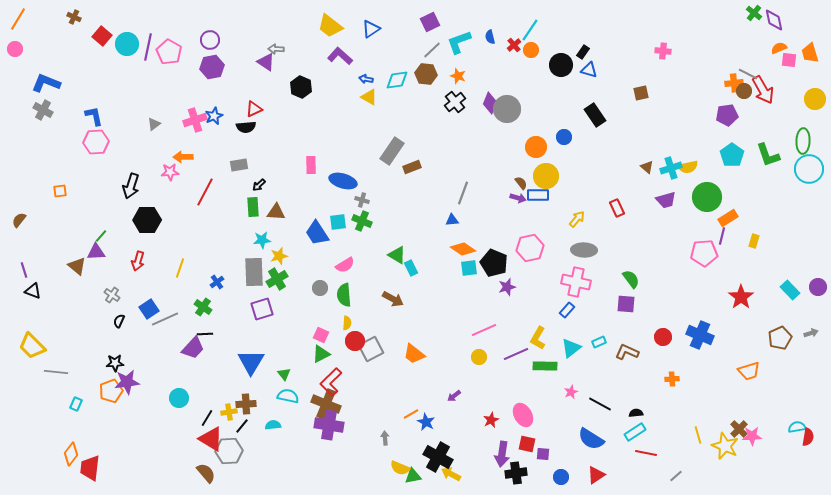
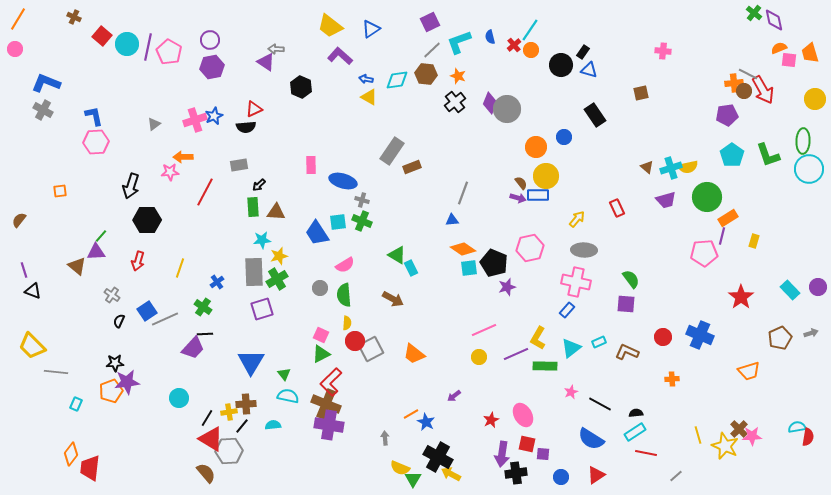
blue square at (149, 309): moved 2 px left, 2 px down
green triangle at (413, 476): moved 3 px down; rotated 48 degrees counterclockwise
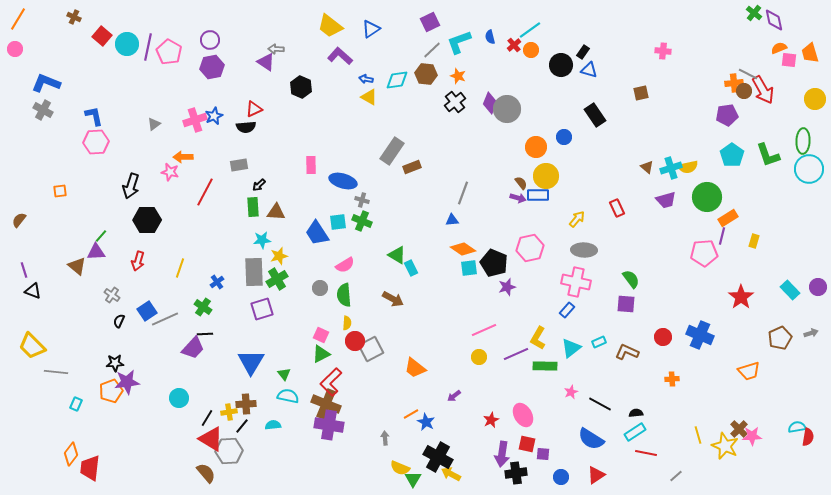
cyan line at (530, 30): rotated 20 degrees clockwise
pink star at (170, 172): rotated 18 degrees clockwise
orange trapezoid at (414, 354): moved 1 px right, 14 px down
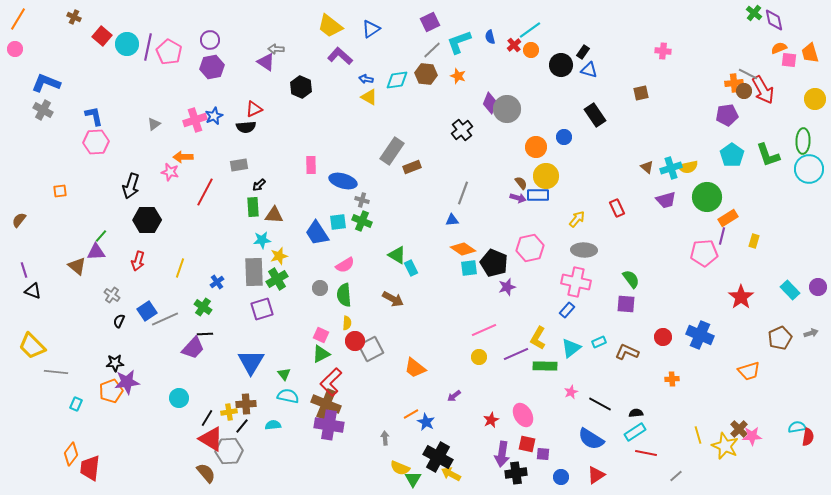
black cross at (455, 102): moved 7 px right, 28 px down
brown triangle at (276, 212): moved 2 px left, 3 px down
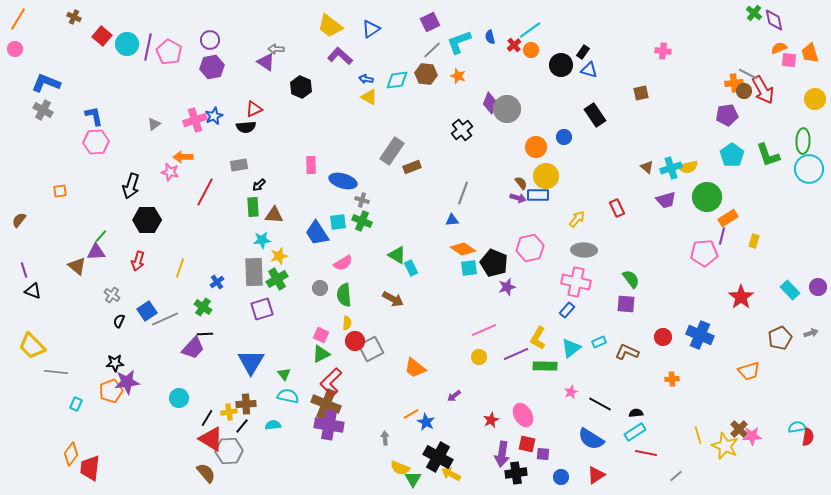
pink semicircle at (345, 265): moved 2 px left, 2 px up
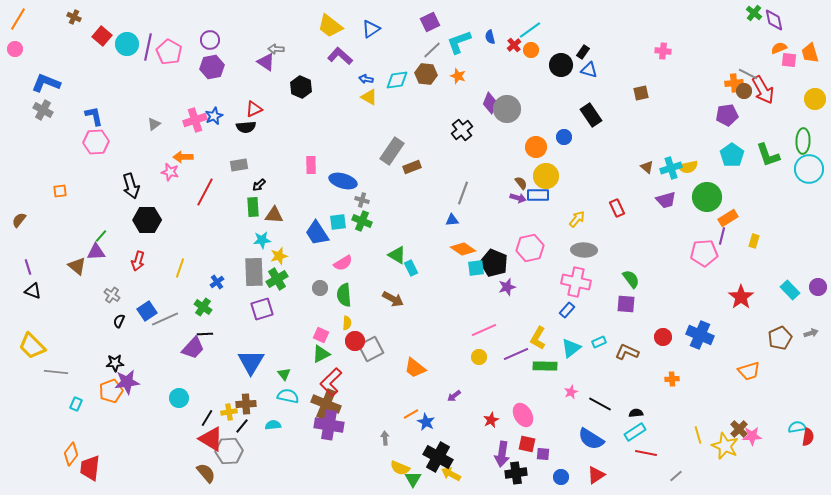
black rectangle at (595, 115): moved 4 px left
black arrow at (131, 186): rotated 35 degrees counterclockwise
cyan square at (469, 268): moved 7 px right
purple line at (24, 270): moved 4 px right, 3 px up
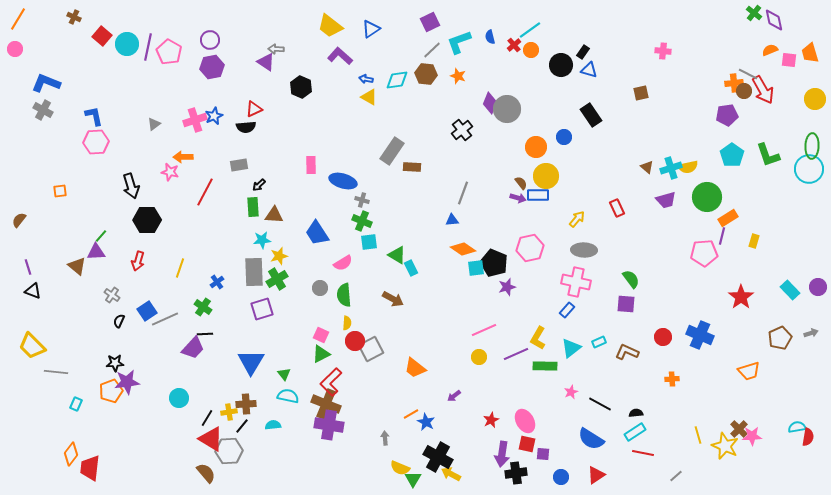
orange semicircle at (779, 48): moved 9 px left, 2 px down
green ellipse at (803, 141): moved 9 px right, 5 px down
brown rectangle at (412, 167): rotated 24 degrees clockwise
cyan square at (338, 222): moved 31 px right, 20 px down
pink ellipse at (523, 415): moved 2 px right, 6 px down
red line at (646, 453): moved 3 px left
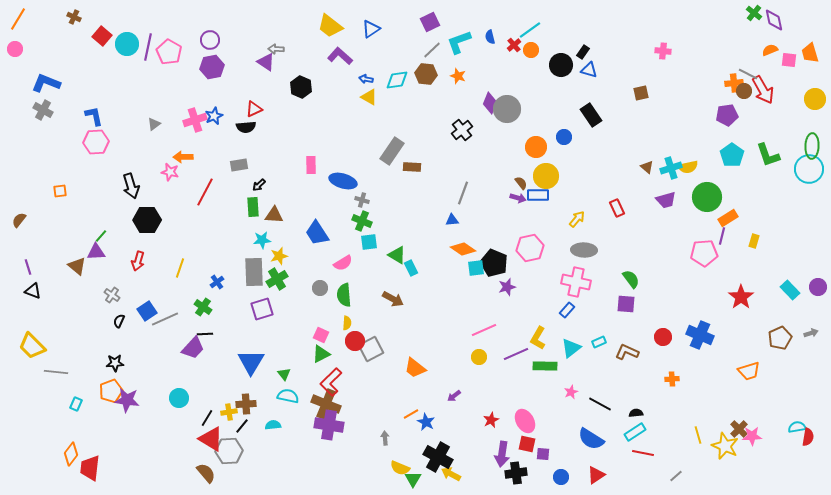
purple star at (127, 382): moved 18 px down; rotated 15 degrees clockwise
